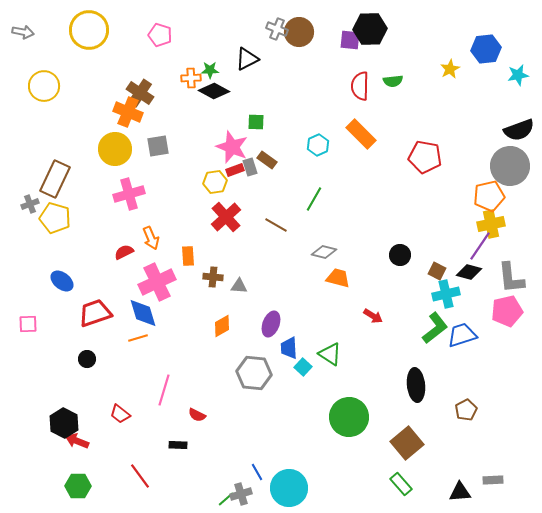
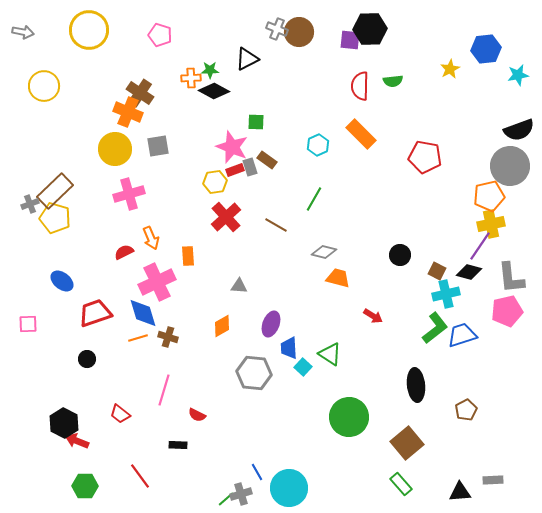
brown rectangle at (55, 179): moved 12 px down; rotated 21 degrees clockwise
brown cross at (213, 277): moved 45 px left, 60 px down; rotated 12 degrees clockwise
green hexagon at (78, 486): moved 7 px right
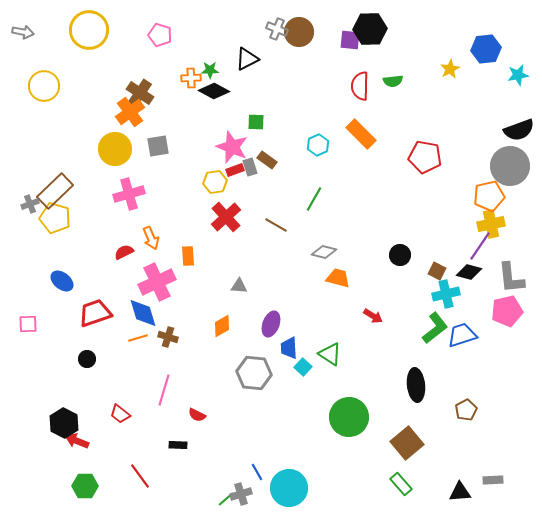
orange cross at (128, 112): moved 2 px right; rotated 32 degrees clockwise
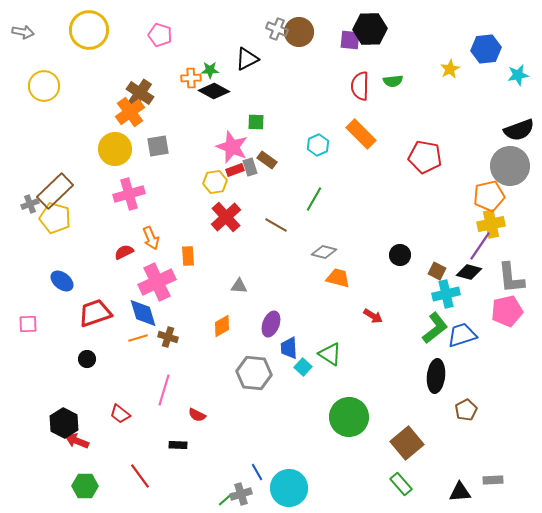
black ellipse at (416, 385): moved 20 px right, 9 px up; rotated 12 degrees clockwise
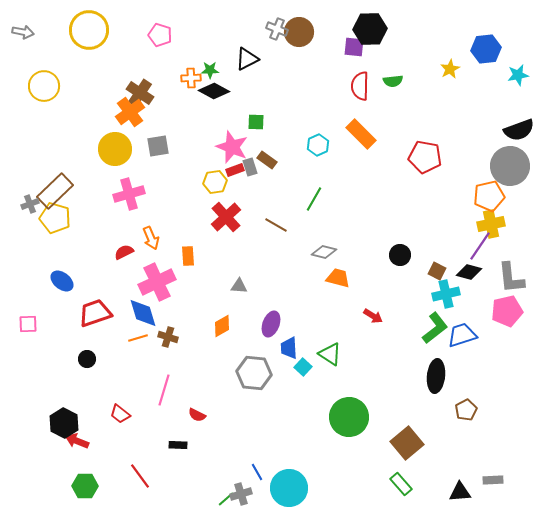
purple square at (350, 40): moved 4 px right, 7 px down
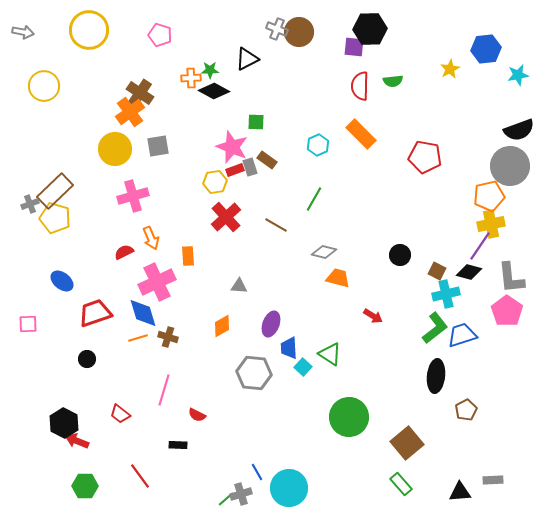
pink cross at (129, 194): moved 4 px right, 2 px down
pink pentagon at (507, 311): rotated 24 degrees counterclockwise
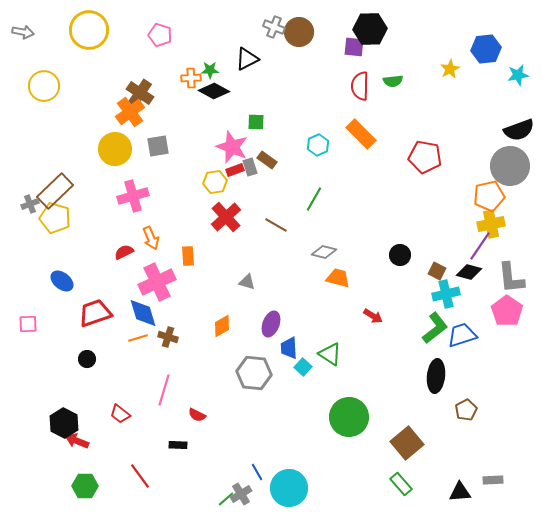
gray cross at (277, 29): moved 3 px left, 2 px up
gray triangle at (239, 286): moved 8 px right, 4 px up; rotated 12 degrees clockwise
gray cross at (241, 494): rotated 15 degrees counterclockwise
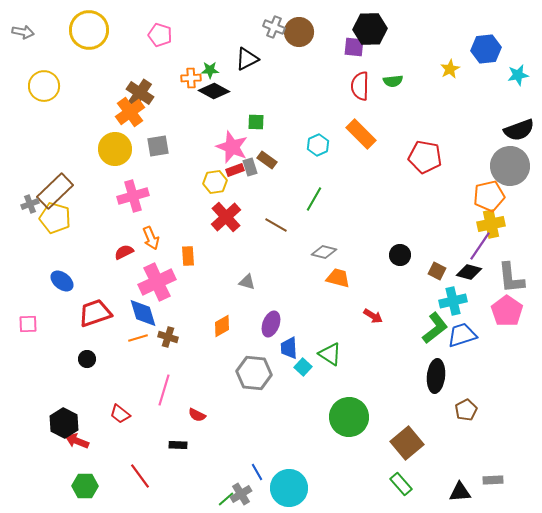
cyan cross at (446, 294): moved 7 px right, 7 px down
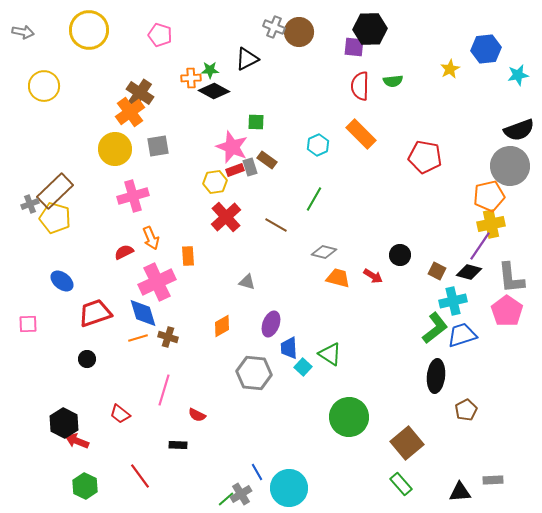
red arrow at (373, 316): moved 40 px up
green hexagon at (85, 486): rotated 25 degrees clockwise
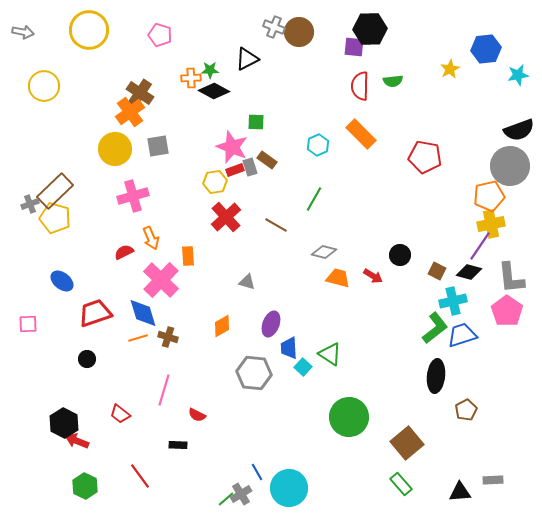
pink cross at (157, 282): moved 4 px right, 2 px up; rotated 21 degrees counterclockwise
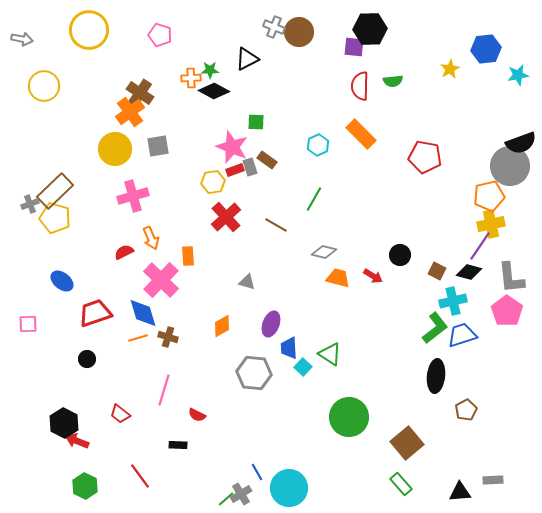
gray arrow at (23, 32): moved 1 px left, 7 px down
black semicircle at (519, 130): moved 2 px right, 13 px down
yellow hexagon at (215, 182): moved 2 px left
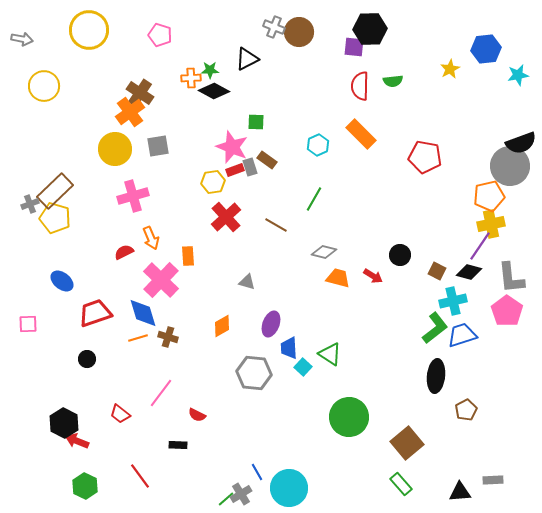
pink line at (164, 390): moved 3 px left, 3 px down; rotated 20 degrees clockwise
